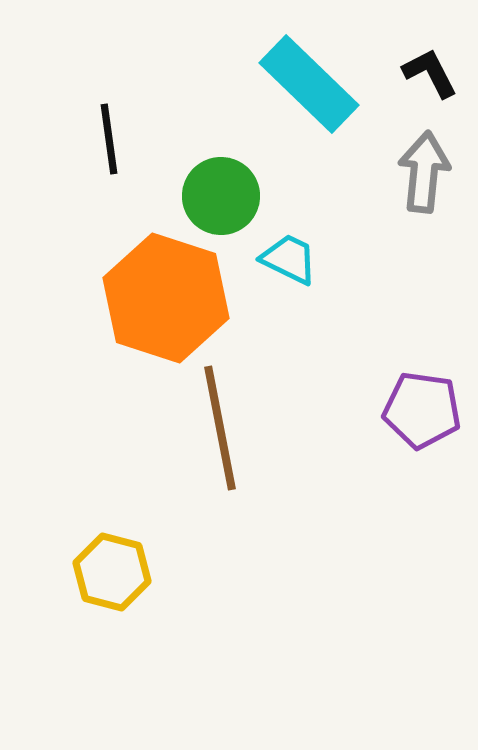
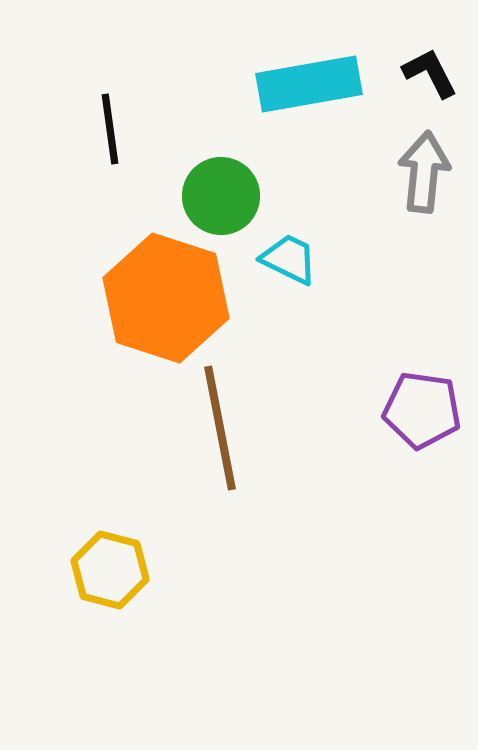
cyan rectangle: rotated 54 degrees counterclockwise
black line: moved 1 px right, 10 px up
yellow hexagon: moved 2 px left, 2 px up
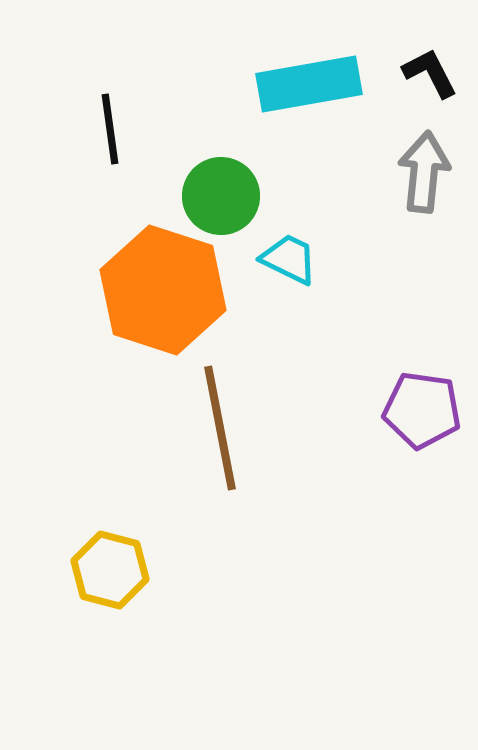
orange hexagon: moved 3 px left, 8 px up
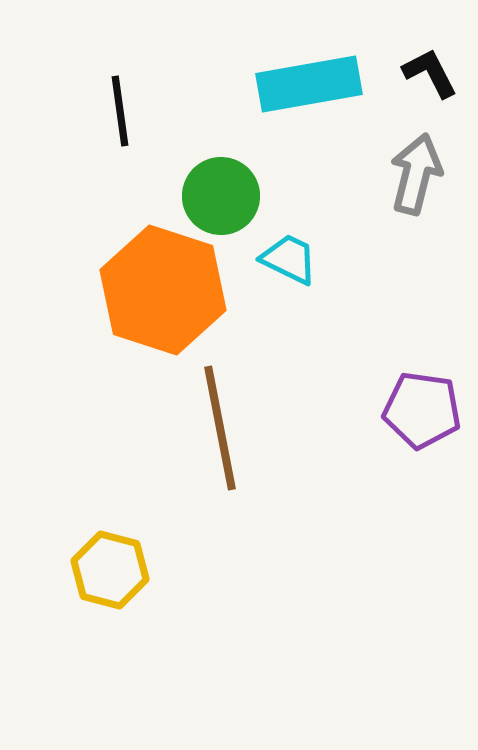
black line: moved 10 px right, 18 px up
gray arrow: moved 8 px left, 2 px down; rotated 8 degrees clockwise
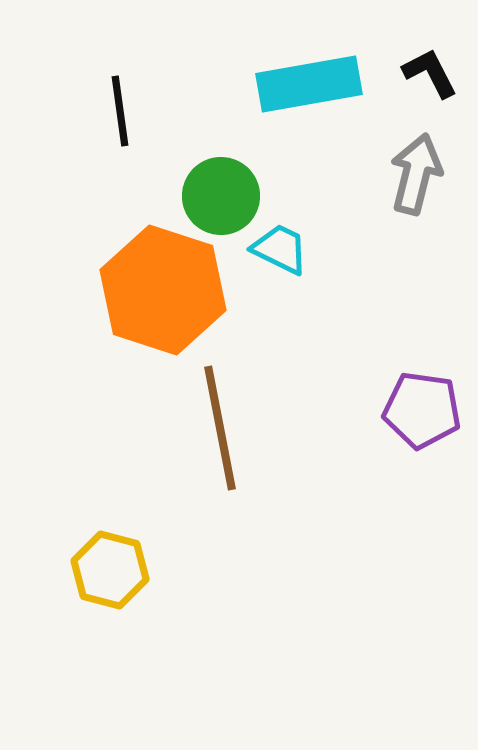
cyan trapezoid: moved 9 px left, 10 px up
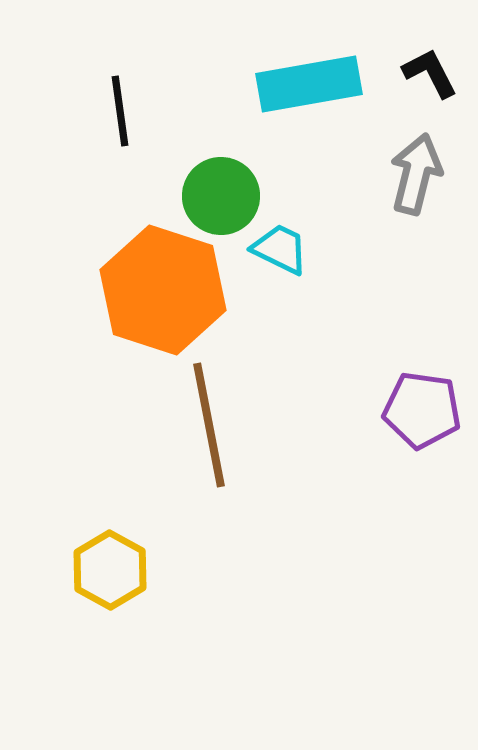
brown line: moved 11 px left, 3 px up
yellow hexagon: rotated 14 degrees clockwise
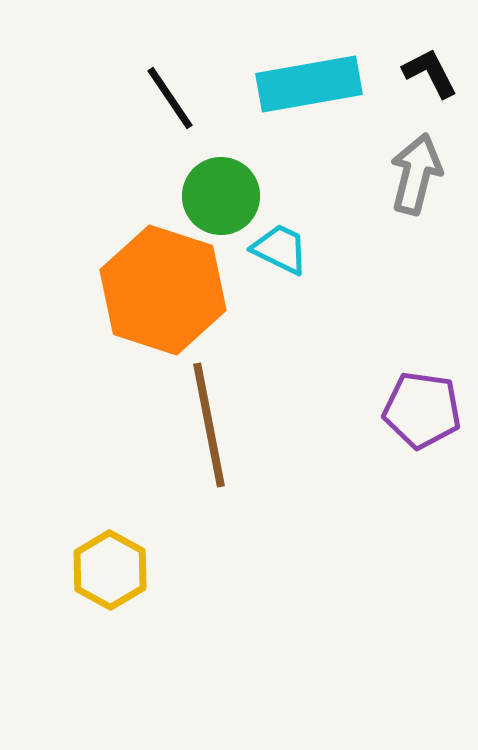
black line: moved 50 px right, 13 px up; rotated 26 degrees counterclockwise
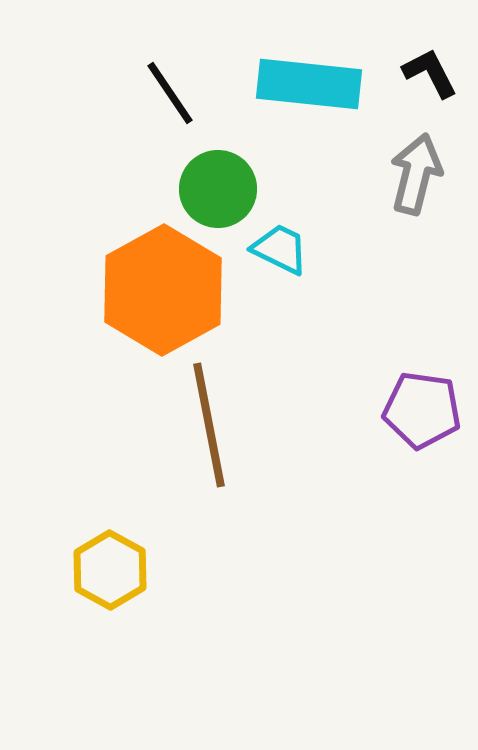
cyan rectangle: rotated 16 degrees clockwise
black line: moved 5 px up
green circle: moved 3 px left, 7 px up
orange hexagon: rotated 13 degrees clockwise
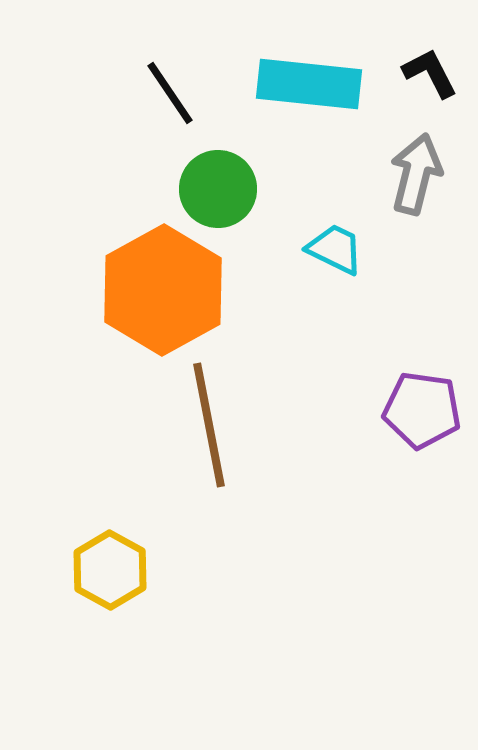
cyan trapezoid: moved 55 px right
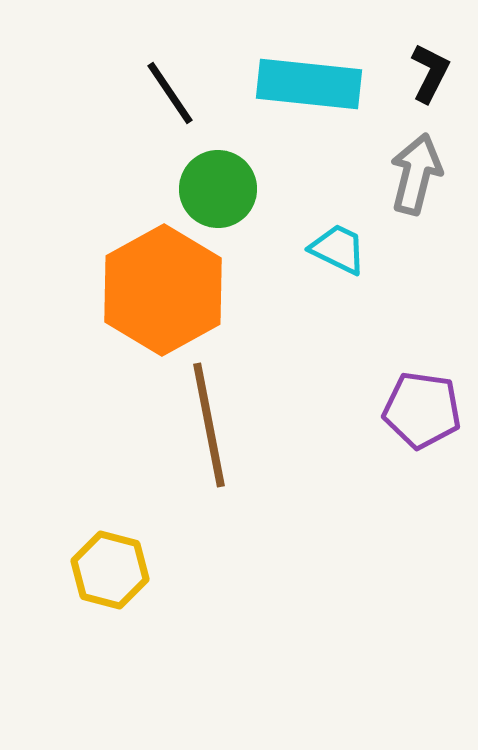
black L-shape: rotated 54 degrees clockwise
cyan trapezoid: moved 3 px right
yellow hexagon: rotated 14 degrees counterclockwise
